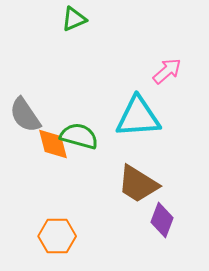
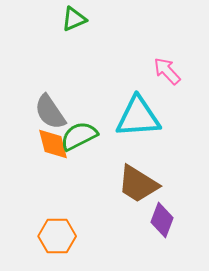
pink arrow: rotated 92 degrees counterclockwise
gray semicircle: moved 25 px right, 3 px up
green semicircle: rotated 42 degrees counterclockwise
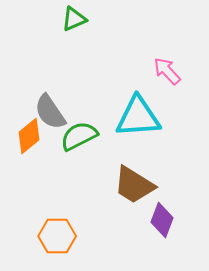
orange diamond: moved 24 px left, 8 px up; rotated 66 degrees clockwise
brown trapezoid: moved 4 px left, 1 px down
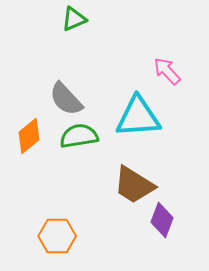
gray semicircle: moved 16 px right, 13 px up; rotated 9 degrees counterclockwise
green semicircle: rotated 18 degrees clockwise
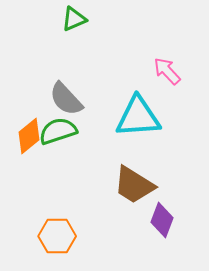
green semicircle: moved 21 px left, 5 px up; rotated 9 degrees counterclockwise
